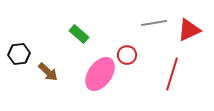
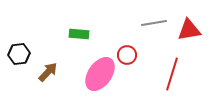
red triangle: rotated 15 degrees clockwise
green rectangle: rotated 36 degrees counterclockwise
brown arrow: rotated 90 degrees counterclockwise
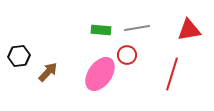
gray line: moved 17 px left, 5 px down
green rectangle: moved 22 px right, 4 px up
black hexagon: moved 2 px down
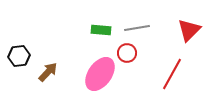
red triangle: rotated 35 degrees counterclockwise
red circle: moved 2 px up
red line: rotated 12 degrees clockwise
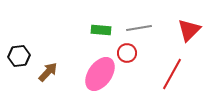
gray line: moved 2 px right
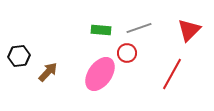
gray line: rotated 10 degrees counterclockwise
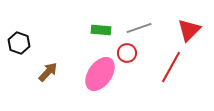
black hexagon: moved 13 px up; rotated 25 degrees clockwise
red line: moved 1 px left, 7 px up
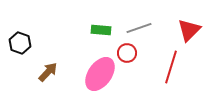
black hexagon: moved 1 px right
red line: rotated 12 degrees counterclockwise
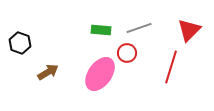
brown arrow: rotated 15 degrees clockwise
